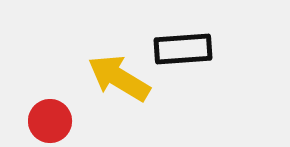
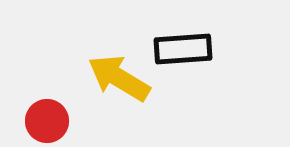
red circle: moved 3 px left
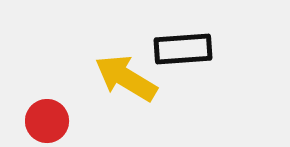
yellow arrow: moved 7 px right
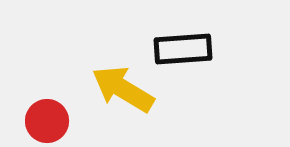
yellow arrow: moved 3 px left, 11 px down
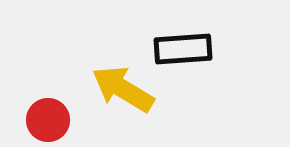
red circle: moved 1 px right, 1 px up
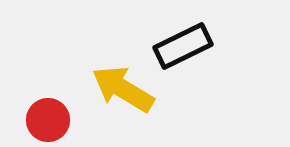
black rectangle: moved 3 px up; rotated 22 degrees counterclockwise
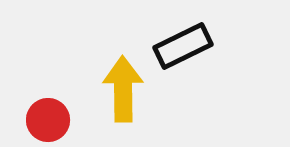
yellow arrow: rotated 58 degrees clockwise
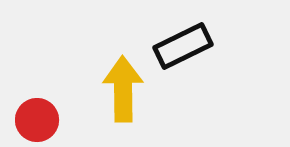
red circle: moved 11 px left
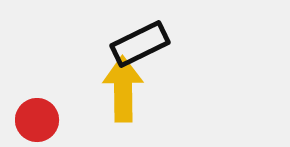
black rectangle: moved 43 px left, 2 px up
